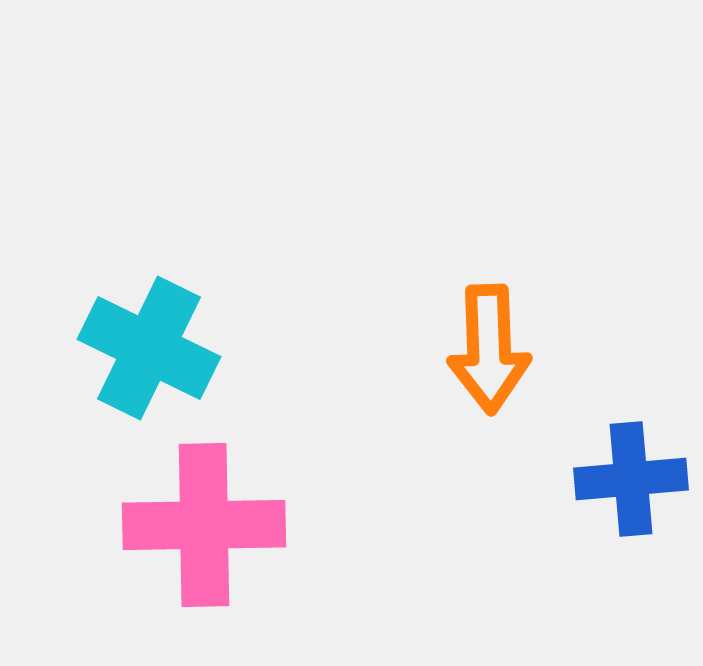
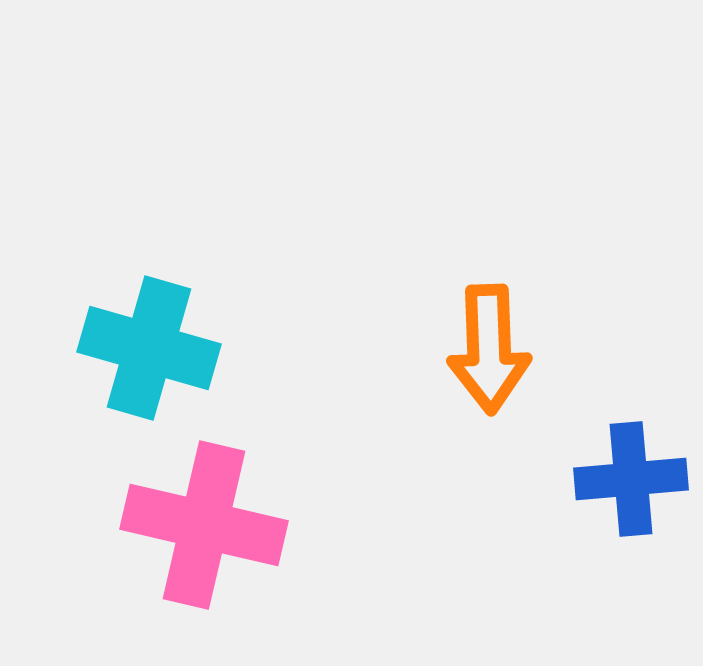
cyan cross: rotated 10 degrees counterclockwise
pink cross: rotated 14 degrees clockwise
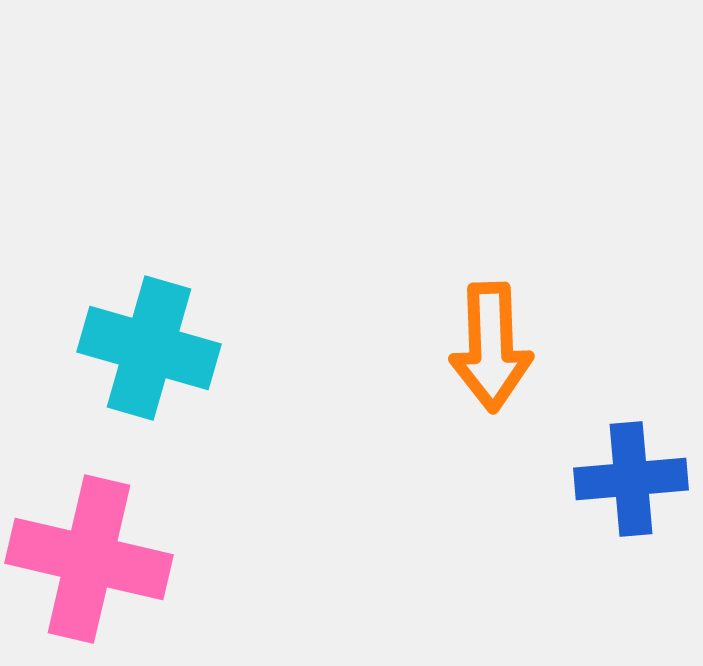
orange arrow: moved 2 px right, 2 px up
pink cross: moved 115 px left, 34 px down
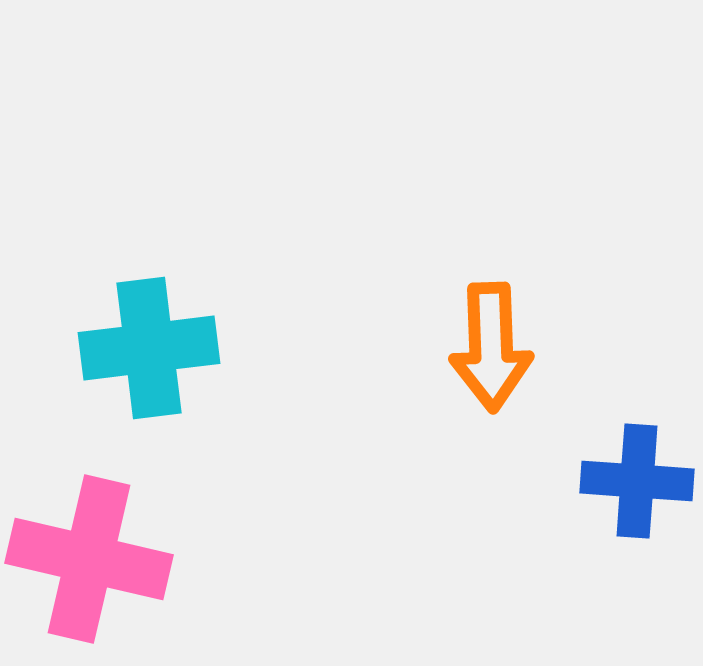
cyan cross: rotated 23 degrees counterclockwise
blue cross: moved 6 px right, 2 px down; rotated 9 degrees clockwise
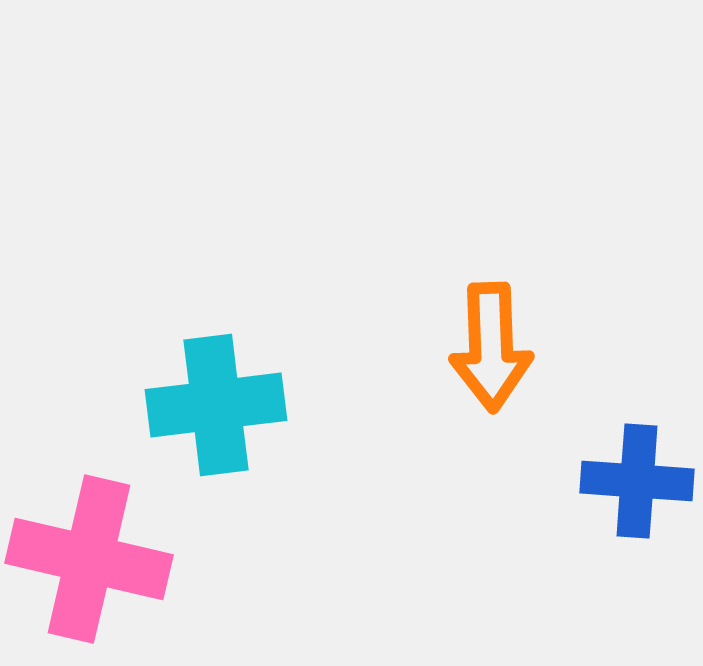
cyan cross: moved 67 px right, 57 px down
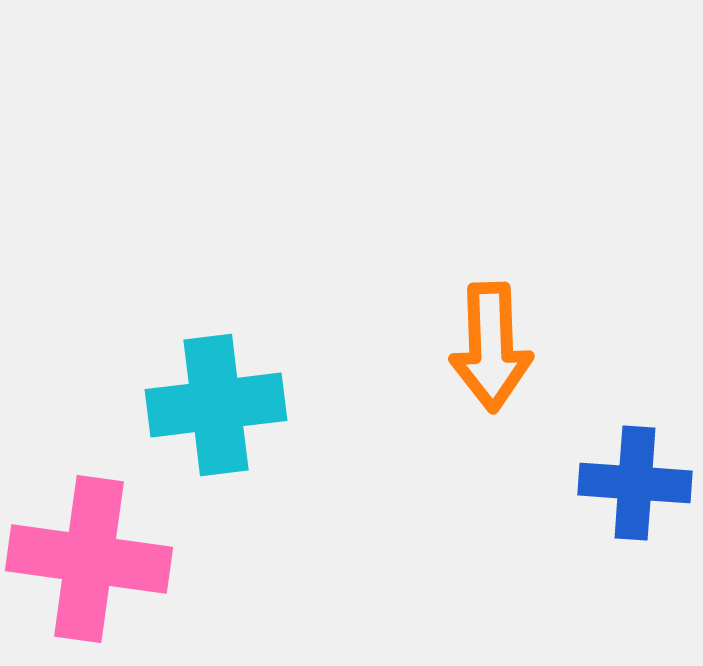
blue cross: moved 2 px left, 2 px down
pink cross: rotated 5 degrees counterclockwise
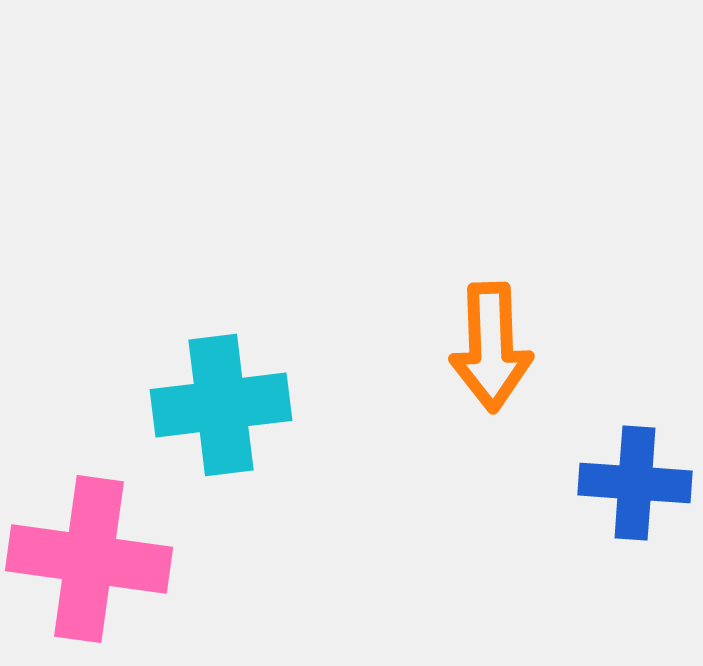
cyan cross: moved 5 px right
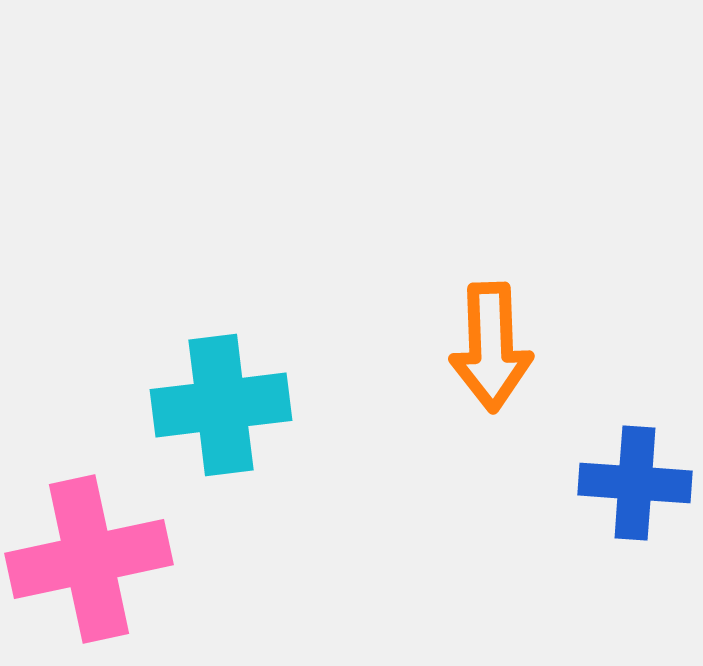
pink cross: rotated 20 degrees counterclockwise
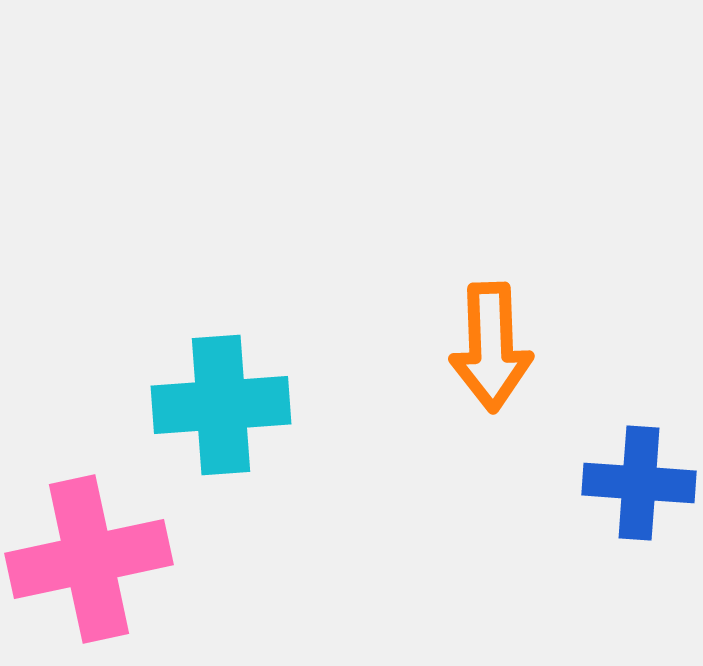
cyan cross: rotated 3 degrees clockwise
blue cross: moved 4 px right
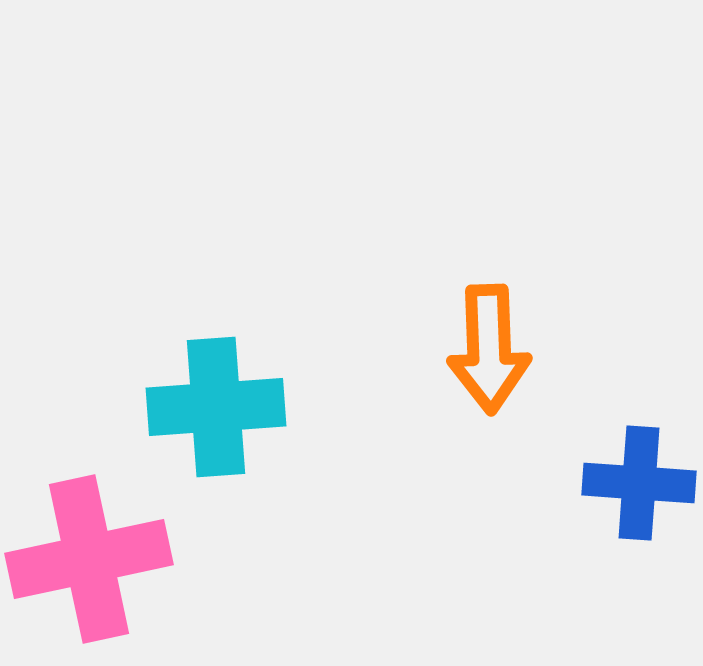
orange arrow: moved 2 px left, 2 px down
cyan cross: moved 5 px left, 2 px down
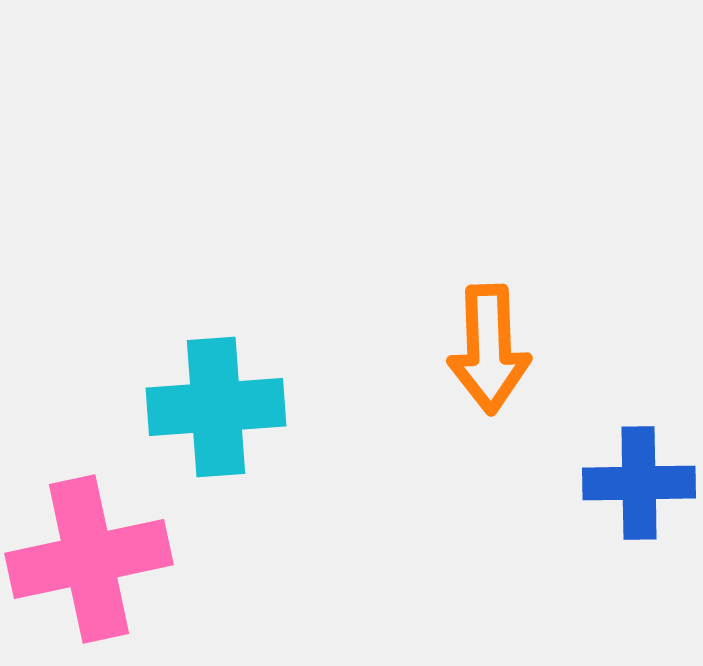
blue cross: rotated 5 degrees counterclockwise
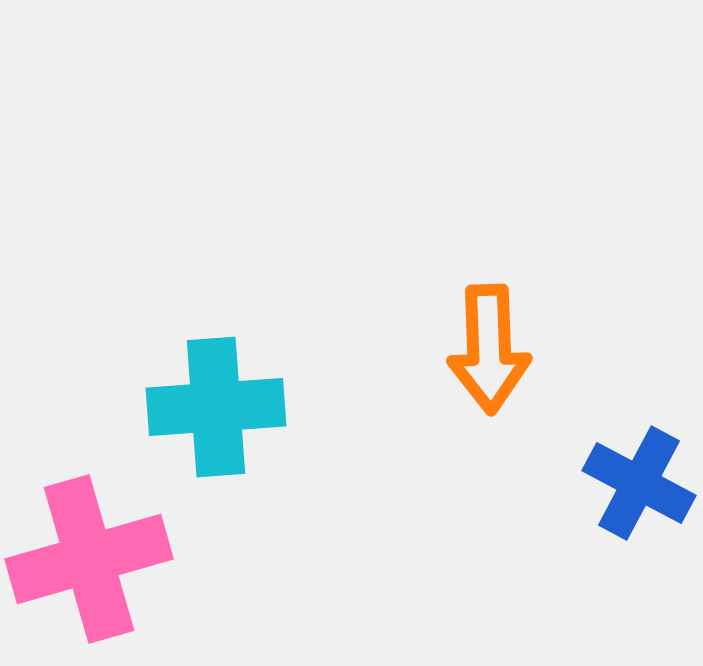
blue cross: rotated 29 degrees clockwise
pink cross: rotated 4 degrees counterclockwise
